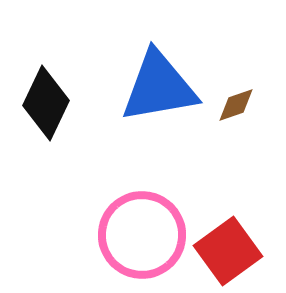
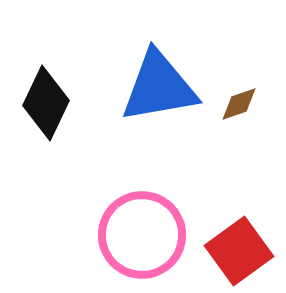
brown diamond: moved 3 px right, 1 px up
red square: moved 11 px right
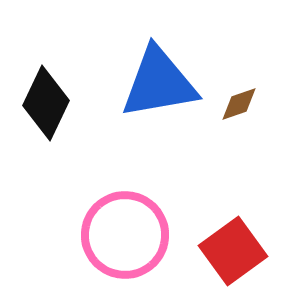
blue triangle: moved 4 px up
pink circle: moved 17 px left
red square: moved 6 px left
